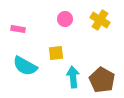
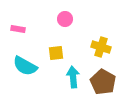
yellow cross: moved 1 px right, 27 px down; rotated 12 degrees counterclockwise
brown pentagon: moved 1 px right, 2 px down
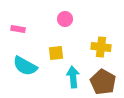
yellow cross: rotated 12 degrees counterclockwise
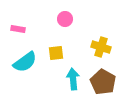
yellow cross: rotated 12 degrees clockwise
cyan semicircle: moved 4 px up; rotated 65 degrees counterclockwise
cyan arrow: moved 2 px down
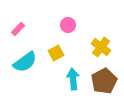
pink circle: moved 3 px right, 6 px down
pink rectangle: rotated 56 degrees counterclockwise
yellow cross: rotated 18 degrees clockwise
yellow square: rotated 21 degrees counterclockwise
brown pentagon: moved 1 px right, 1 px up; rotated 15 degrees clockwise
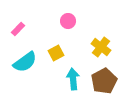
pink circle: moved 4 px up
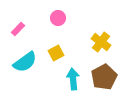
pink circle: moved 10 px left, 3 px up
yellow cross: moved 5 px up
brown pentagon: moved 4 px up
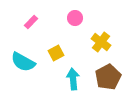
pink circle: moved 17 px right
pink rectangle: moved 13 px right, 7 px up
cyan semicircle: moved 2 px left; rotated 65 degrees clockwise
brown pentagon: moved 4 px right
